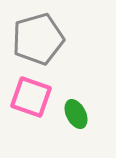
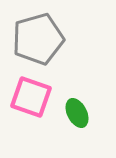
green ellipse: moved 1 px right, 1 px up
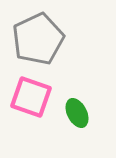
gray pentagon: rotated 9 degrees counterclockwise
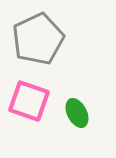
pink square: moved 2 px left, 4 px down
